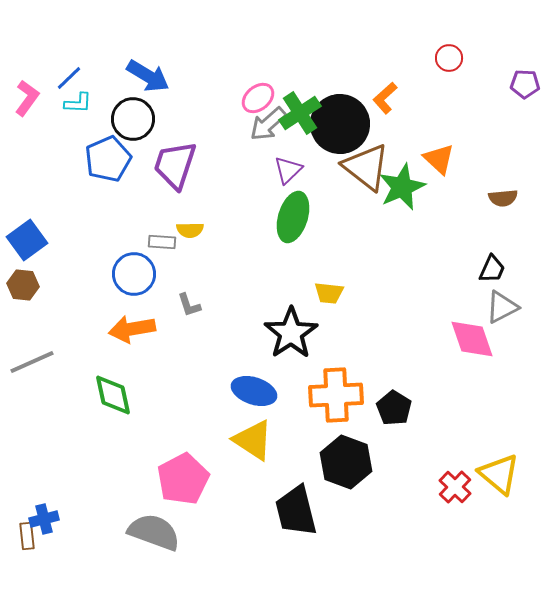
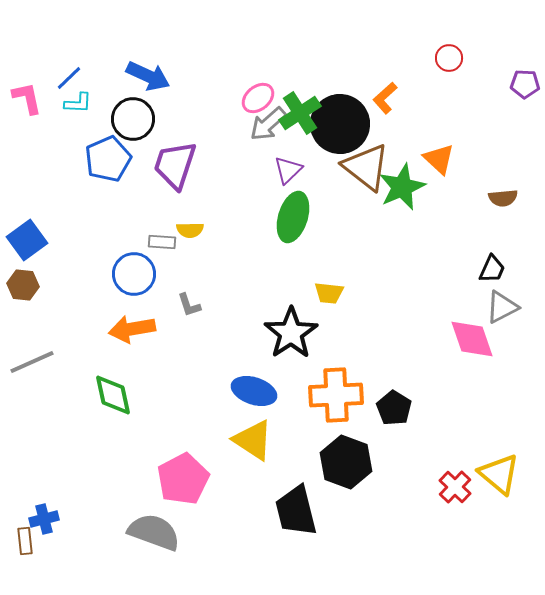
blue arrow at (148, 76): rotated 6 degrees counterclockwise
pink L-shape at (27, 98): rotated 48 degrees counterclockwise
brown rectangle at (27, 536): moved 2 px left, 5 px down
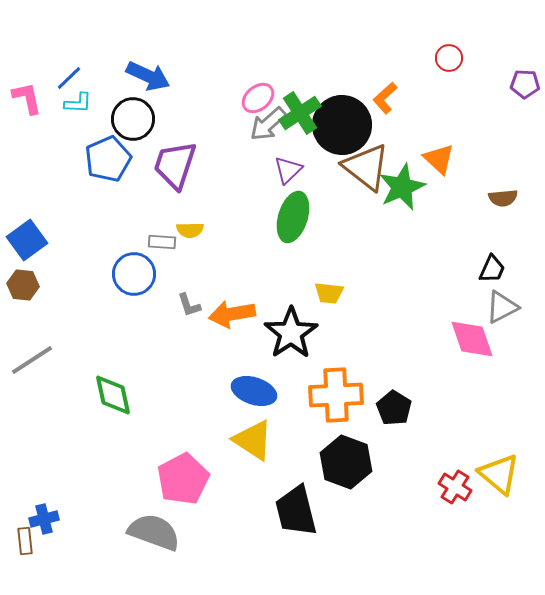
black circle at (340, 124): moved 2 px right, 1 px down
orange arrow at (132, 329): moved 100 px right, 15 px up
gray line at (32, 362): moved 2 px up; rotated 9 degrees counterclockwise
red cross at (455, 487): rotated 12 degrees counterclockwise
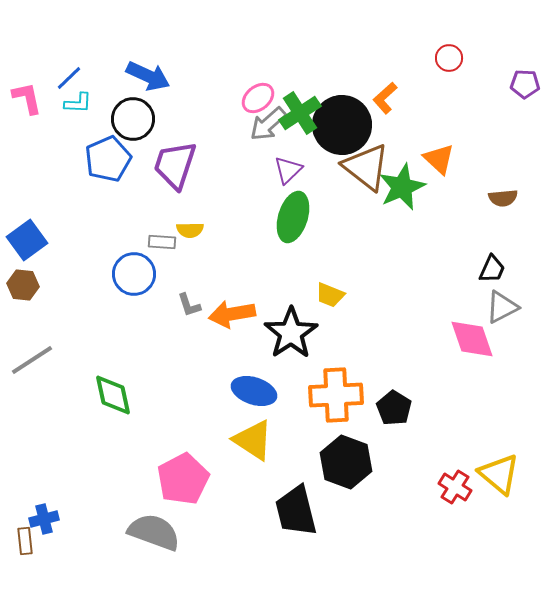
yellow trapezoid at (329, 293): moved 1 px right, 2 px down; rotated 16 degrees clockwise
